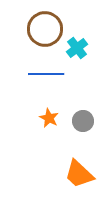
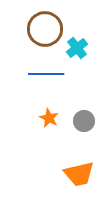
gray circle: moved 1 px right
orange trapezoid: rotated 56 degrees counterclockwise
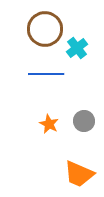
orange star: moved 6 px down
orange trapezoid: rotated 36 degrees clockwise
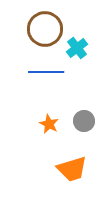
blue line: moved 2 px up
orange trapezoid: moved 7 px left, 5 px up; rotated 40 degrees counterclockwise
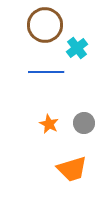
brown circle: moved 4 px up
gray circle: moved 2 px down
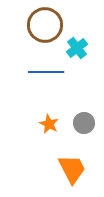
orange trapezoid: rotated 100 degrees counterclockwise
